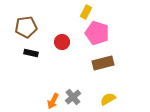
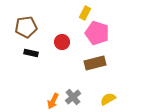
yellow rectangle: moved 1 px left, 1 px down
brown rectangle: moved 8 px left
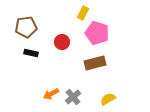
yellow rectangle: moved 2 px left
orange arrow: moved 2 px left, 7 px up; rotated 35 degrees clockwise
